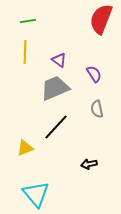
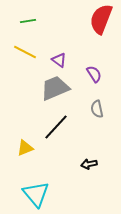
yellow line: rotated 65 degrees counterclockwise
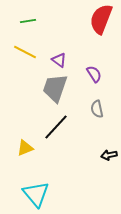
gray trapezoid: rotated 48 degrees counterclockwise
black arrow: moved 20 px right, 9 px up
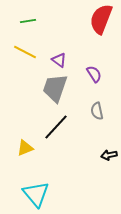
gray semicircle: moved 2 px down
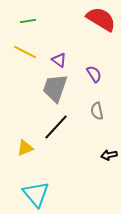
red semicircle: rotated 100 degrees clockwise
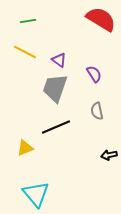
black line: rotated 24 degrees clockwise
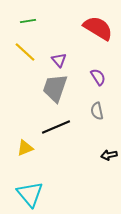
red semicircle: moved 3 px left, 9 px down
yellow line: rotated 15 degrees clockwise
purple triangle: rotated 14 degrees clockwise
purple semicircle: moved 4 px right, 3 px down
cyan triangle: moved 6 px left
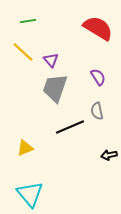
yellow line: moved 2 px left
purple triangle: moved 8 px left
black line: moved 14 px right
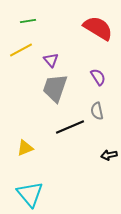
yellow line: moved 2 px left, 2 px up; rotated 70 degrees counterclockwise
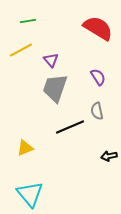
black arrow: moved 1 px down
